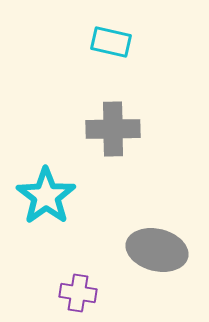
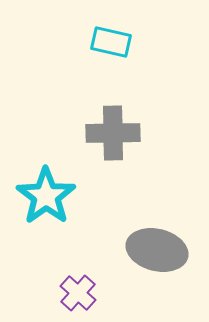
gray cross: moved 4 px down
purple cross: rotated 33 degrees clockwise
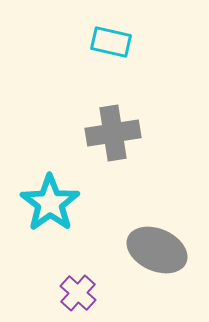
gray cross: rotated 8 degrees counterclockwise
cyan star: moved 4 px right, 7 px down
gray ellipse: rotated 10 degrees clockwise
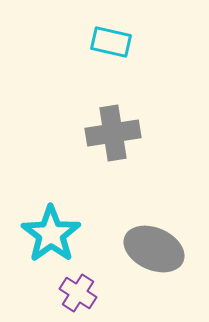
cyan star: moved 1 px right, 31 px down
gray ellipse: moved 3 px left, 1 px up
purple cross: rotated 9 degrees counterclockwise
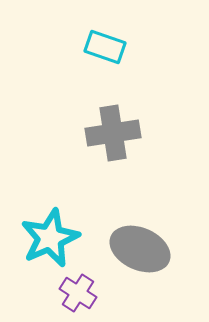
cyan rectangle: moved 6 px left, 5 px down; rotated 6 degrees clockwise
cyan star: moved 1 px left, 4 px down; rotated 12 degrees clockwise
gray ellipse: moved 14 px left
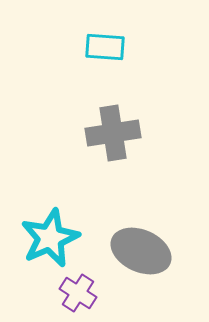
cyan rectangle: rotated 15 degrees counterclockwise
gray ellipse: moved 1 px right, 2 px down
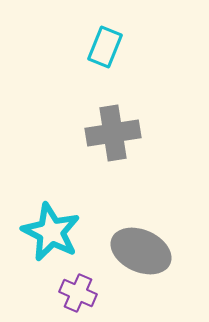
cyan rectangle: rotated 72 degrees counterclockwise
cyan star: moved 1 px right, 6 px up; rotated 22 degrees counterclockwise
purple cross: rotated 9 degrees counterclockwise
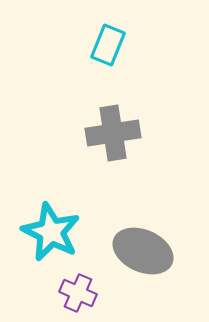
cyan rectangle: moved 3 px right, 2 px up
gray ellipse: moved 2 px right
